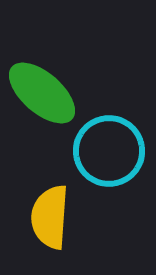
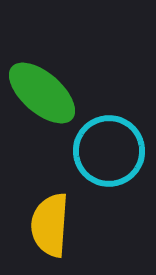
yellow semicircle: moved 8 px down
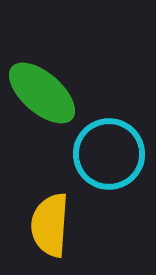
cyan circle: moved 3 px down
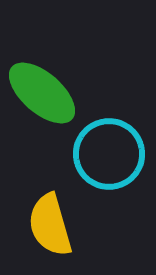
yellow semicircle: rotated 20 degrees counterclockwise
